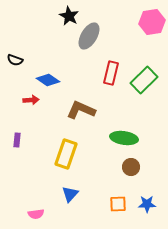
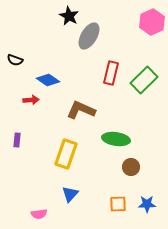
pink hexagon: rotated 15 degrees counterclockwise
green ellipse: moved 8 px left, 1 px down
pink semicircle: moved 3 px right
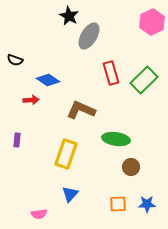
red rectangle: rotated 30 degrees counterclockwise
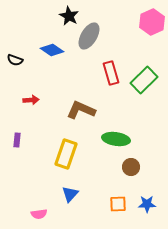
blue diamond: moved 4 px right, 30 px up
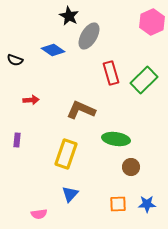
blue diamond: moved 1 px right
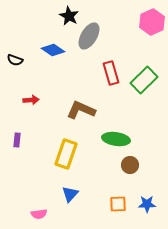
brown circle: moved 1 px left, 2 px up
